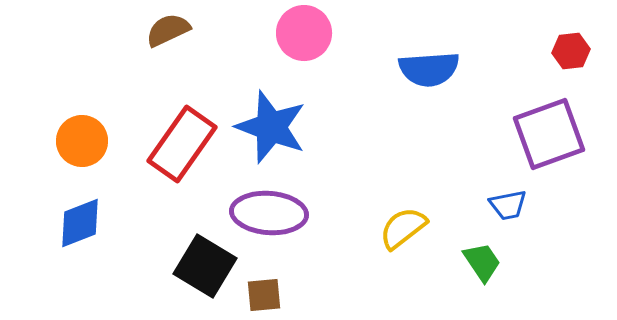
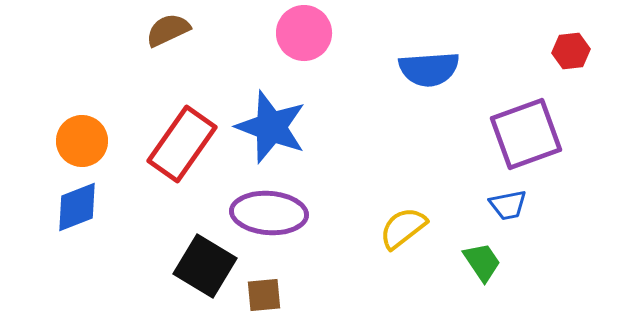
purple square: moved 23 px left
blue diamond: moved 3 px left, 16 px up
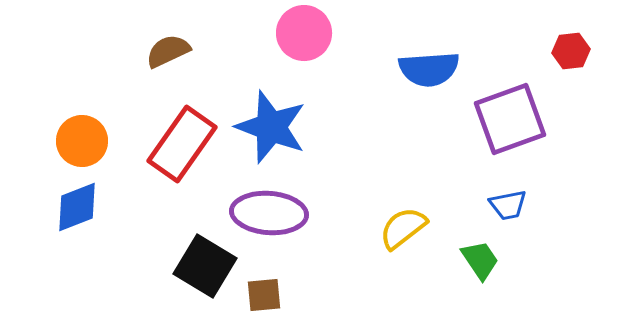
brown semicircle: moved 21 px down
purple square: moved 16 px left, 15 px up
green trapezoid: moved 2 px left, 2 px up
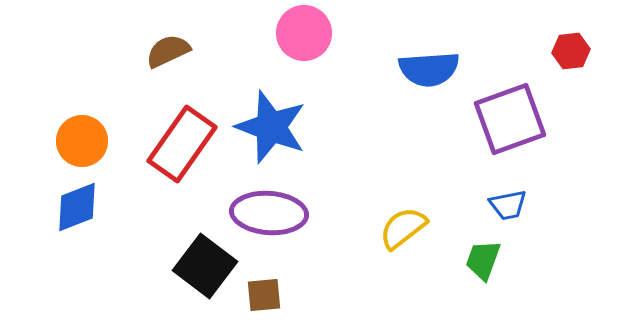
green trapezoid: moved 3 px right; rotated 126 degrees counterclockwise
black square: rotated 6 degrees clockwise
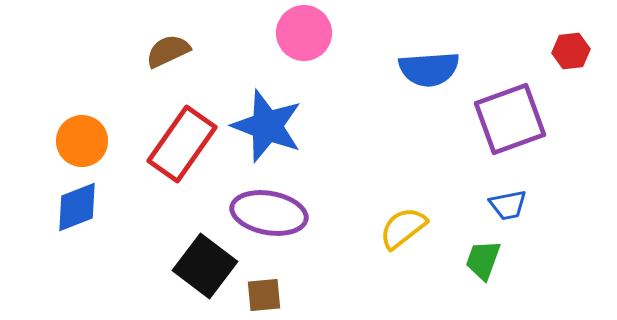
blue star: moved 4 px left, 1 px up
purple ellipse: rotated 6 degrees clockwise
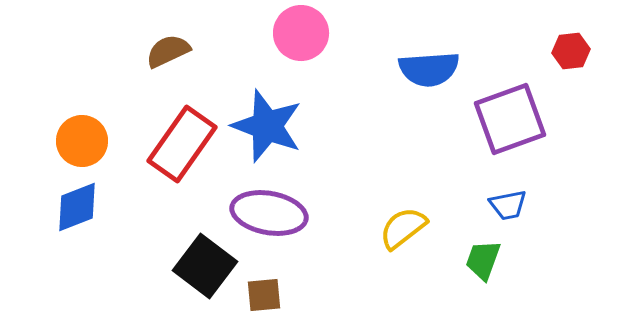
pink circle: moved 3 px left
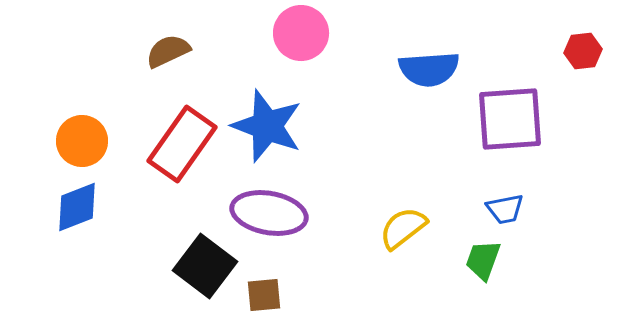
red hexagon: moved 12 px right
purple square: rotated 16 degrees clockwise
blue trapezoid: moved 3 px left, 4 px down
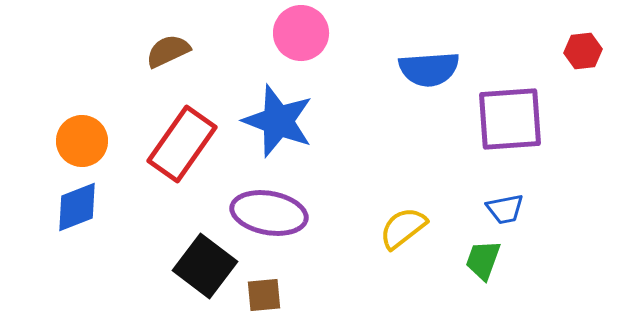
blue star: moved 11 px right, 5 px up
